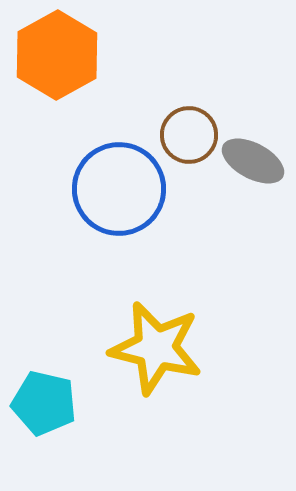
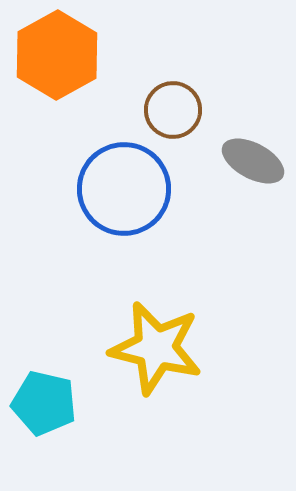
brown circle: moved 16 px left, 25 px up
blue circle: moved 5 px right
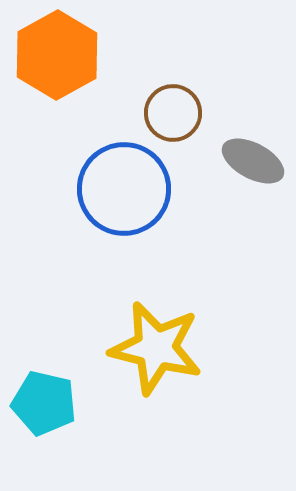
brown circle: moved 3 px down
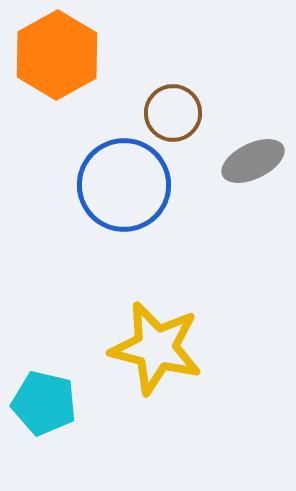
gray ellipse: rotated 54 degrees counterclockwise
blue circle: moved 4 px up
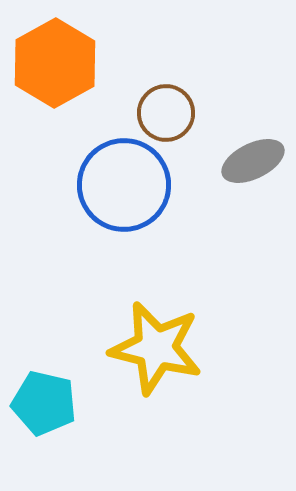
orange hexagon: moved 2 px left, 8 px down
brown circle: moved 7 px left
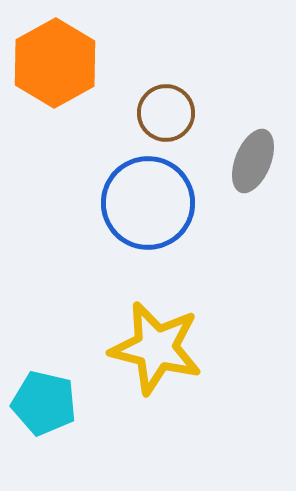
gray ellipse: rotated 42 degrees counterclockwise
blue circle: moved 24 px right, 18 px down
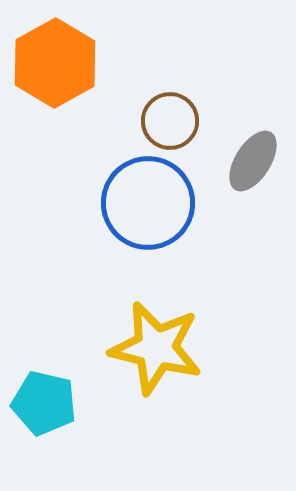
brown circle: moved 4 px right, 8 px down
gray ellipse: rotated 10 degrees clockwise
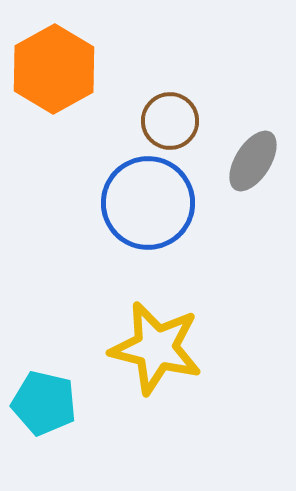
orange hexagon: moved 1 px left, 6 px down
